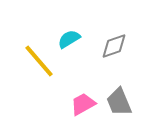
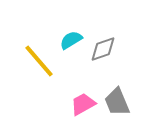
cyan semicircle: moved 2 px right, 1 px down
gray diamond: moved 11 px left, 3 px down
gray trapezoid: moved 2 px left
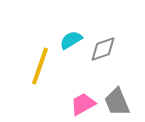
yellow line: moved 1 px right, 5 px down; rotated 60 degrees clockwise
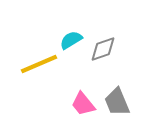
yellow line: moved 1 px left, 2 px up; rotated 48 degrees clockwise
pink trapezoid: rotated 100 degrees counterclockwise
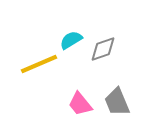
pink trapezoid: moved 3 px left
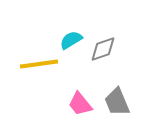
yellow line: rotated 15 degrees clockwise
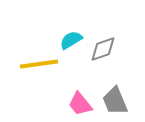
gray trapezoid: moved 2 px left, 1 px up
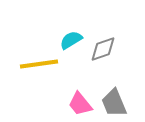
gray trapezoid: moved 1 px left, 2 px down
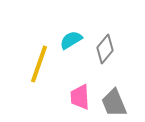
gray diamond: moved 2 px right; rotated 32 degrees counterclockwise
yellow line: rotated 63 degrees counterclockwise
pink trapezoid: moved 7 px up; rotated 36 degrees clockwise
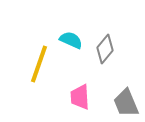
cyan semicircle: rotated 55 degrees clockwise
gray trapezoid: moved 12 px right
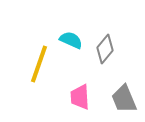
gray trapezoid: moved 2 px left, 4 px up
